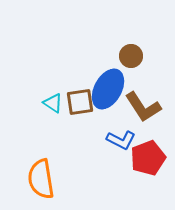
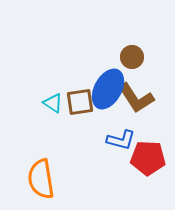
brown circle: moved 1 px right, 1 px down
brown L-shape: moved 7 px left, 9 px up
blue L-shape: rotated 12 degrees counterclockwise
red pentagon: rotated 24 degrees clockwise
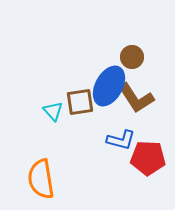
blue ellipse: moved 1 px right, 3 px up
cyan triangle: moved 8 px down; rotated 15 degrees clockwise
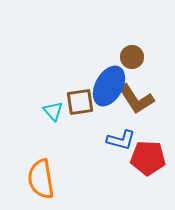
brown L-shape: moved 1 px down
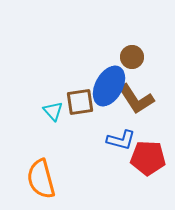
orange semicircle: rotated 6 degrees counterclockwise
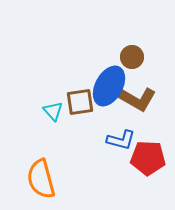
brown L-shape: moved 1 px right; rotated 27 degrees counterclockwise
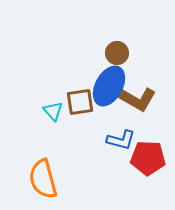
brown circle: moved 15 px left, 4 px up
orange semicircle: moved 2 px right
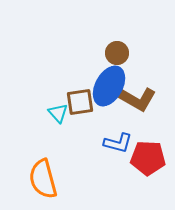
cyan triangle: moved 5 px right, 2 px down
blue L-shape: moved 3 px left, 3 px down
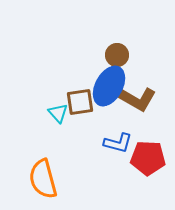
brown circle: moved 2 px down
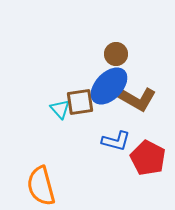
brown circle: moved 1 px left, 1 px up
blue ellipse: rotated 15 degrees clockwise
cyan triangle: moved 2 px right, 4 px up
blue L-shape: moved 2 px left, 2 px up
red pentagon: rotated 24 degrees clockwise
orange semicircle: moved 2 px left, 7 px down
